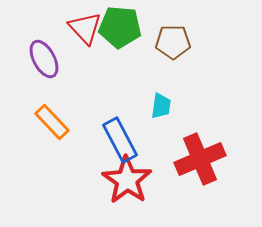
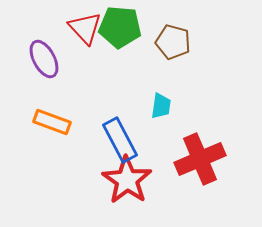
brown pentagon: rotated 16 degrees clockwise
orange rectangle: rotated 27 degrees counterclockwise
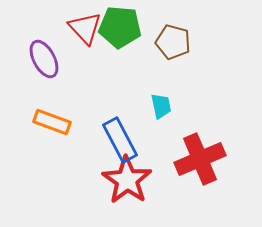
cyan trapezoid: rotated 20 degrees counterclockwise
